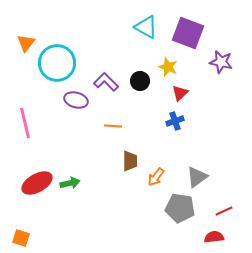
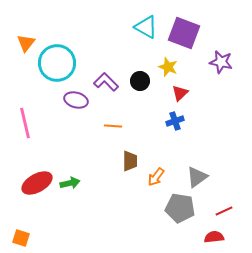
purple square: moved 4 px left
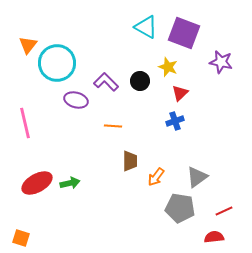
orange triangle: moved 2 px right, 2 px down
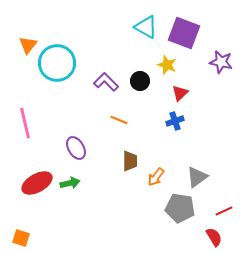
yellow star: moved 1 px left, 2 px up
purple ellipse: moved 48 px down; rotated 45 degrees clockwise
orange line: moved 6 px right, 6 px up; rotated 18 degrees clockwise
red semicircle: rotated 66 degrees clockwise
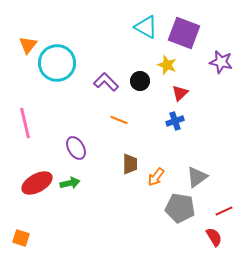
brown trapezoid: moved 3 px down
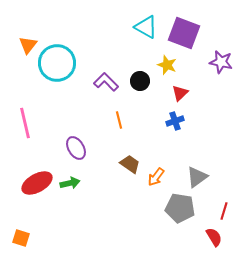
orange line: rotated 54 degrees clockwise
brown trapezoid: rotated 55 degrees counterclockwise
red line: rotated 48 degrees counterclockwise
